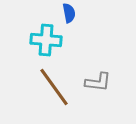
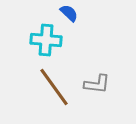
blue semicircle: rotated 36 degrees counterclockwise
gray L-shape: moved 1 px left, 2 px down
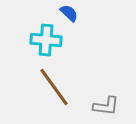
gray L-shape: moved 9 px right, 22 px down
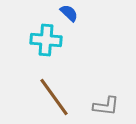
brown line: moved 10 px down
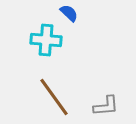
gray L-shape: rotated 12 degrees counterclockwise
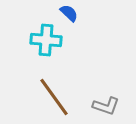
gray L-shape: rotated 24 degrees clockwise
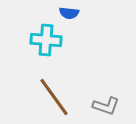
blue semicircle: rotated 144 degrees clockwise
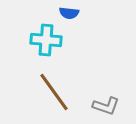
brown line: moved 5 px up
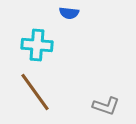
cyan cross: moved 9 px left, 5 px down
brown line: moved 19 px left
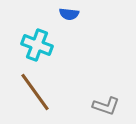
blue semicircle: moved 1 px down
cyan cross: rotated 16 degrees clockwise
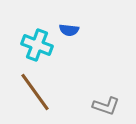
blue semicircle: moved 16 px down
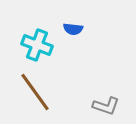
blue semicircle: moved 4 px right, 1 px up
